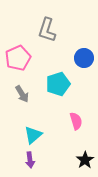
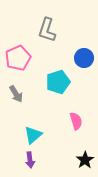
cyan pentagon: moved 2 px up
gray arrow: moved 6 px left
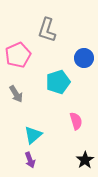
pink pentagon: moved 3 px up
purple arrow: rotated 14 degrees counterclockwise
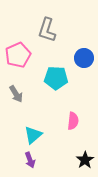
cyan pentagon: moved 2 px left, 4 px up; rotated 20 degrees clockwise
pink semicircle: moved 3 px left; rotated 24 degrees clockwise
